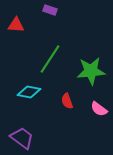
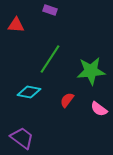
red semicircle: moved 1 px up; rotated 56 degrees clockwise
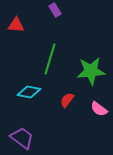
purple rectangle: moved 5 px right; rotated 40 degrees clockwise
green line: rotated 16 degrees counterclockwise
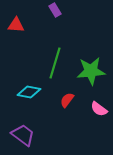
green line: moved 5 px right, 4 px down
purple trapezoid: moved 1 px right, 3 px up
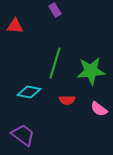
red triangle: moved 1 px left, 1 px down
red semicircle: rotated 126 degrees counterclockwise
